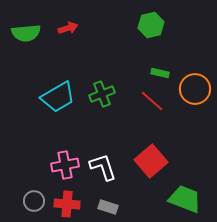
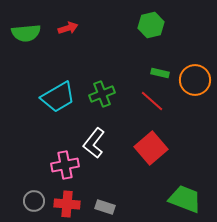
orange circle: moved 9 px up
red square: moved 13 px up
white L-shape: moved 9 px left, 24 px up; rotated 124 degrees counterclockwise
gray rectangle: moved 3 px left
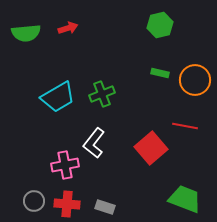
green hexagon: moved 9 px right
red line: moved 33 px right, 25 px down; rotated 30 degrees counterclockwise
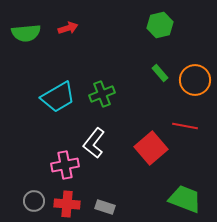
green rectangle: rotated 36 degrees clockwise
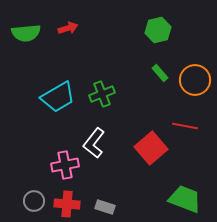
green hexagon: moved 2 px left, 5 px down
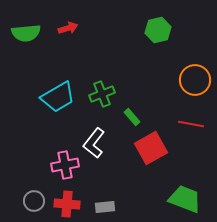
green rectangle: moved 28 px left, 44 px down
red line: moved 6 px right, 2 px up
red square: rotated 12 degrees clockwise
gray rectangle: rotated 24 degrees counterclockwise
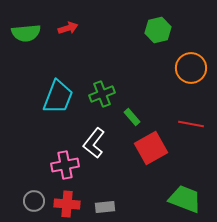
orange circle: moved 4 px left, 12 px up
cyan trapezoid: rotated 39 degrees counterclockwise
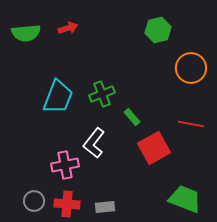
red square: moved 3 px right
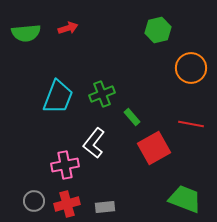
red cross: rotated 20 degrees counterclockwise
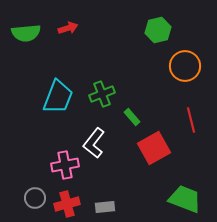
orange circle: moved 6 px left, 2 px up
red line: moved 4 px up; rotated 65 degrees clockwise
gray circle: moved 1 px right, 3 px up
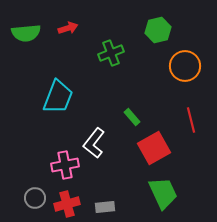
green cross: moved 9 px right, 41 px up
green trapezoid: moved 22 px left, 6 px up; rotated 44 degrees clockwise
